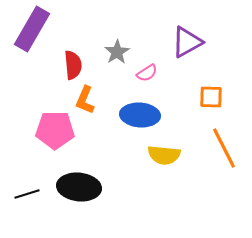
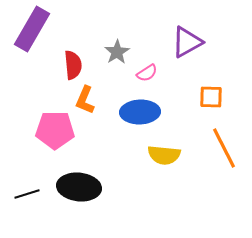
blue ellipse: moved 3 px up; rotated 6 degrees counterclockwise
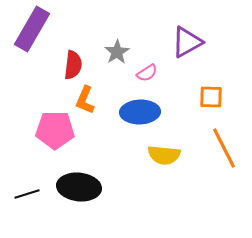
red semicircle: rotated 12 degrees clockwise
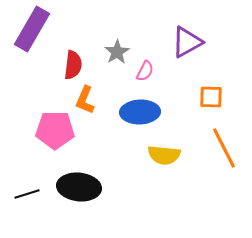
pink semicircle: moved 2 px left, 2 px up; rotated 30 degrees counterclockwise
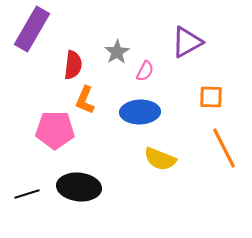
yellow semicircle: moved 4 px left, 4 px down; rotated 16 degrees clockwise
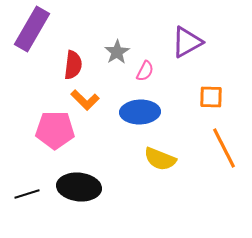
orange L-shape: rotated 68 degrees counterclockwise
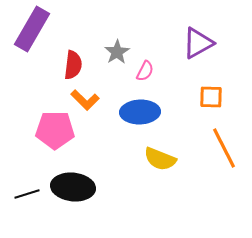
purple triangle: moved 11 px right, 1 px down
black ellipse: moved 6 px left
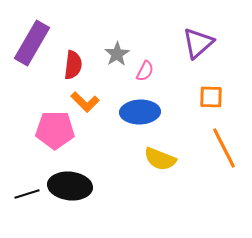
purple rectangle: moved 14 px down
purple triangle: rotated 12 degrees counterclockwise
gray star: moved 2 px down
orange L-shape: moved 2 px down
black ellipse: moved 3 px left, 1 px up
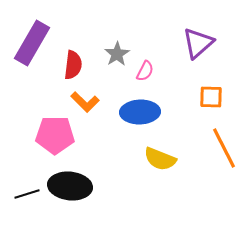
pink pentagon: moved 5 px down
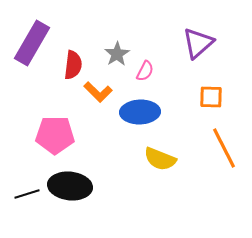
orange L-shape: moved 13 px right, 10 px up
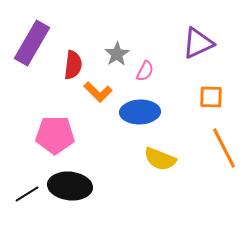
purple triangle: rotated 16 degrees clockwise
black line: rotated 15 degrees counterclockwise
